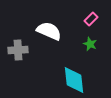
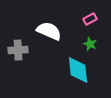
pink rectangle: moved 1 px left; rotated 16 degrees clockwise
cyan diamond: moved 4 px right, 10 px up
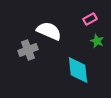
green star: moved 7 px right, 3 px up
gray cross: moved 10 px right; rotated 18 degrees counterclockwise
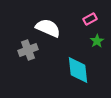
white semicircle: moved 1 px left, 3 px up
green star: rotated 16 degrees clockwise
